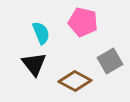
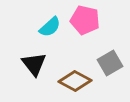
pink pentagon: moved 2 px right, 2 px up
cyan semicircle: moved 9 px right, 6 px up; rotated 70 degrees clockwise
gray square: moved 2 px down
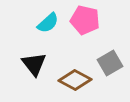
cyan semicircle: moved 2 px left, 4 px up
brown diamond: moved 1 px up
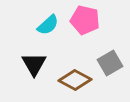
cyan semicircle: moved 2 px down
black triangle: rotated 8 degrees clockwise
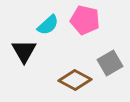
black triangle: moved 10 px left, 13 px up
